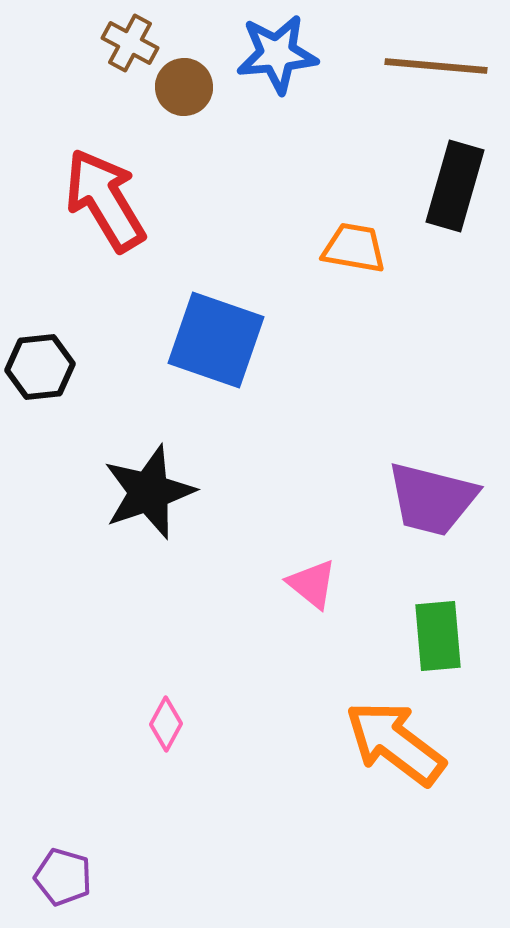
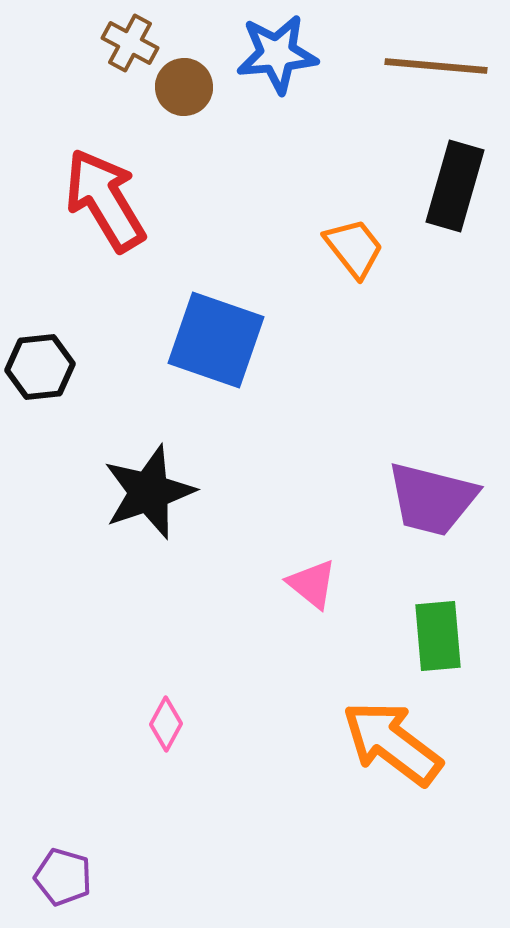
orange trapezoid: rotated 42 degrees clockwise
orange arrow: moved 3 px left
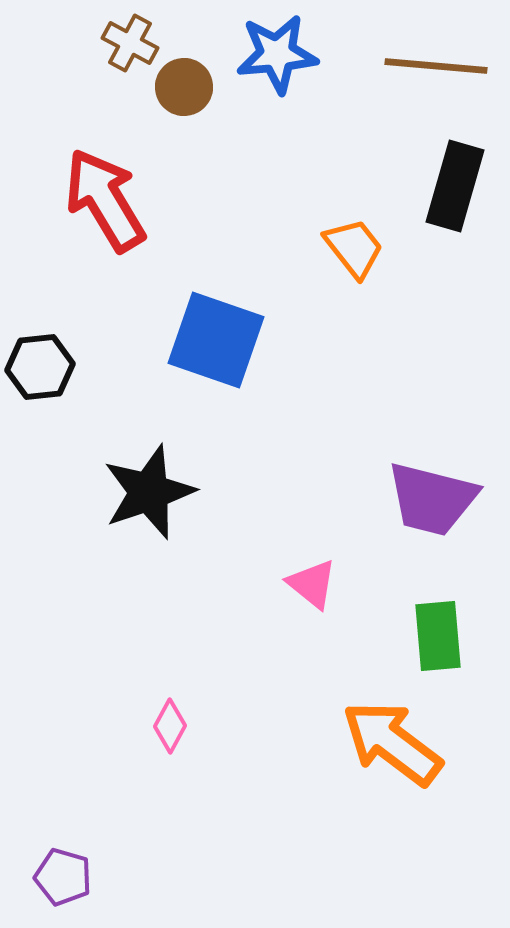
pink diamond: moved 4 px right, 2 px down
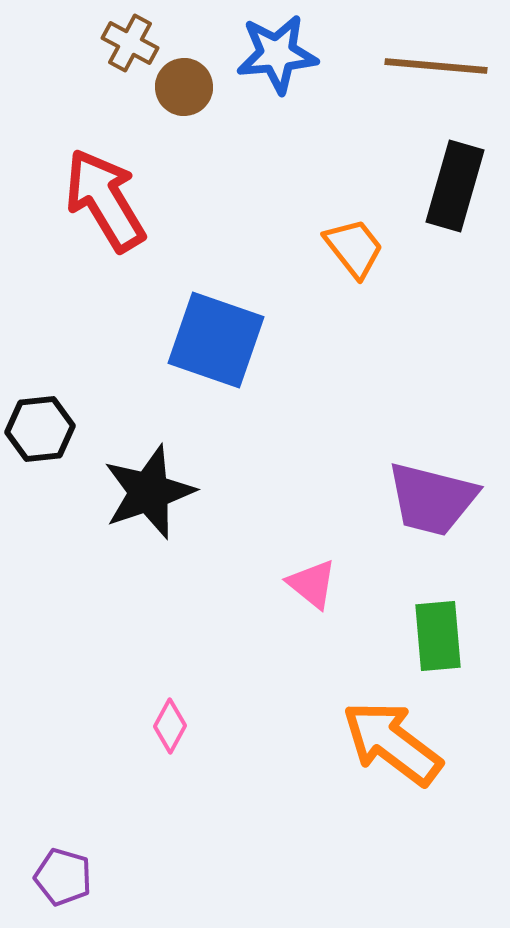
black hexagon: moved 62 px down
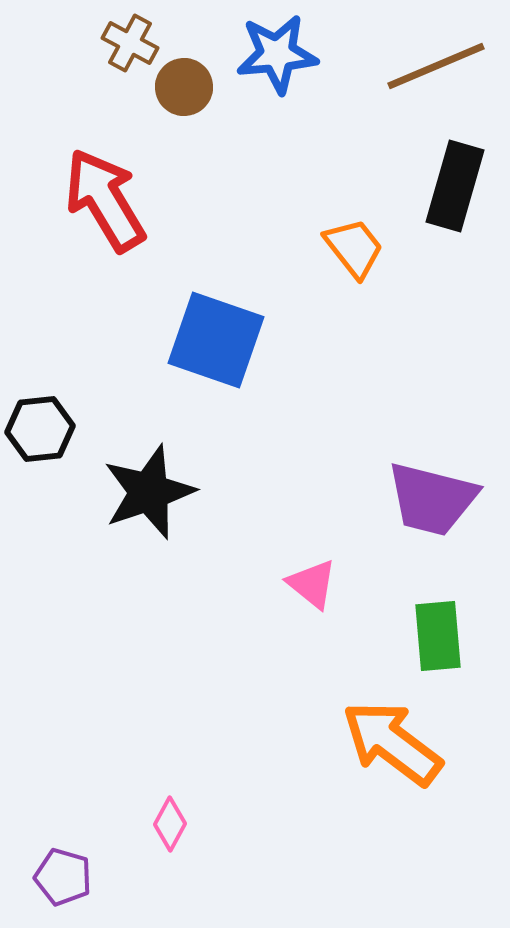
brown line: rotated 28 degrees counterclockwise
pink diamond: moved 98 px down
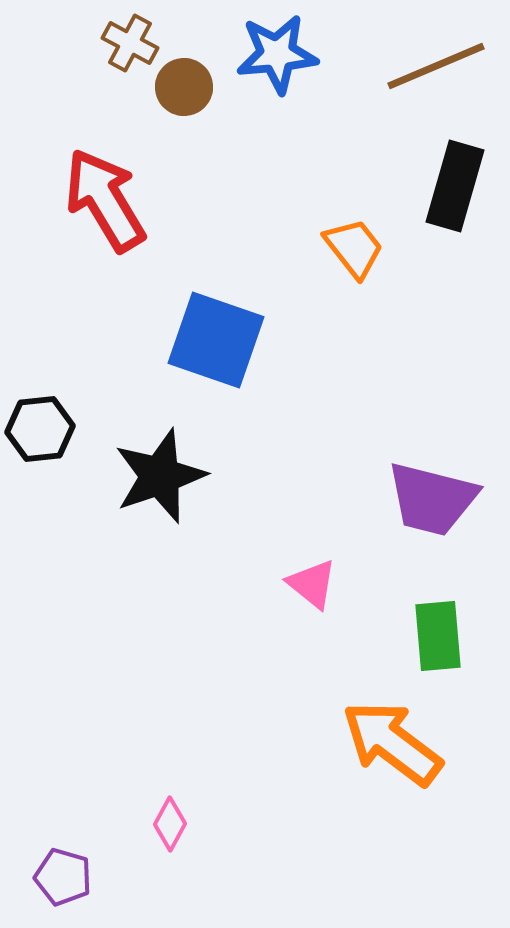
black star: moved 11 px right, 16 px up
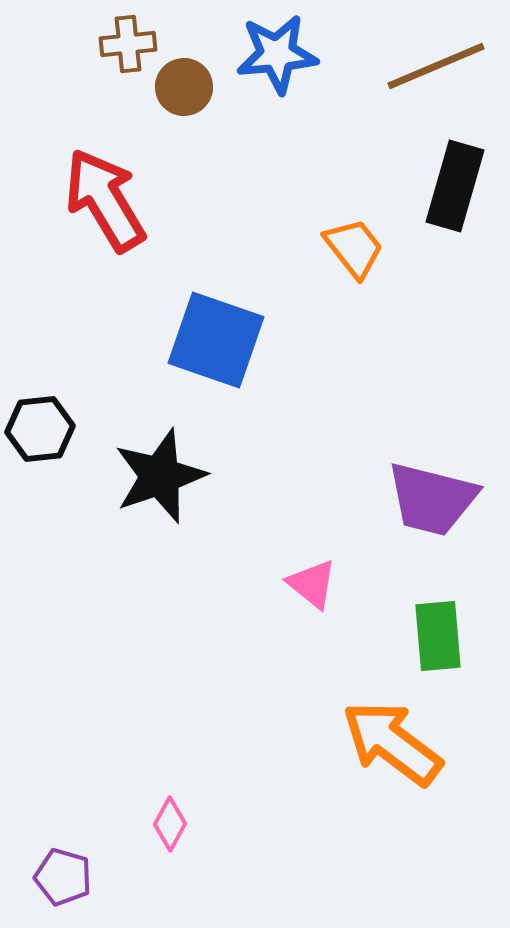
brown cross: moved 2 px left, 1 px down; rotated 34 degrees counterclockwise
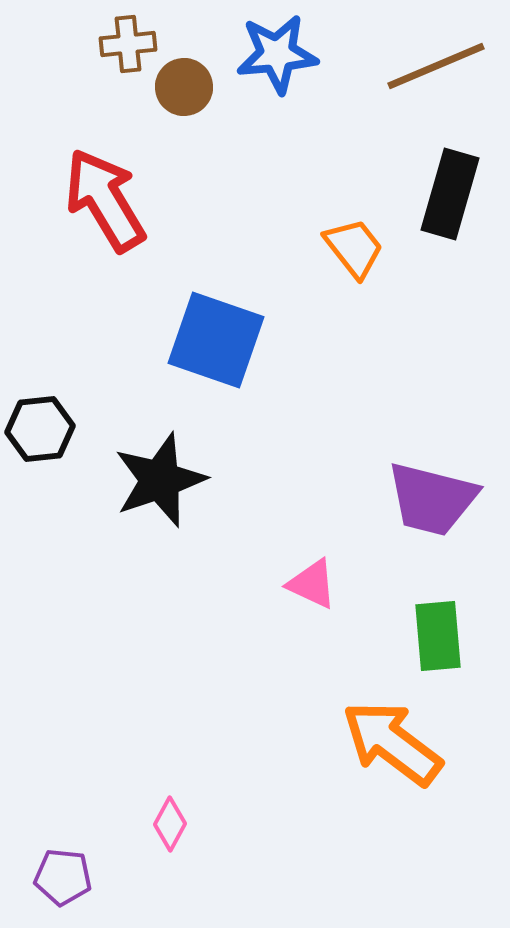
black rectangle: moved 5 px left, 8 px down
black star: moved 4 px down
pink triangle: rotated 14 degrees counterclockwise
purple pentagon: rotated 10 degrees counterclockwise
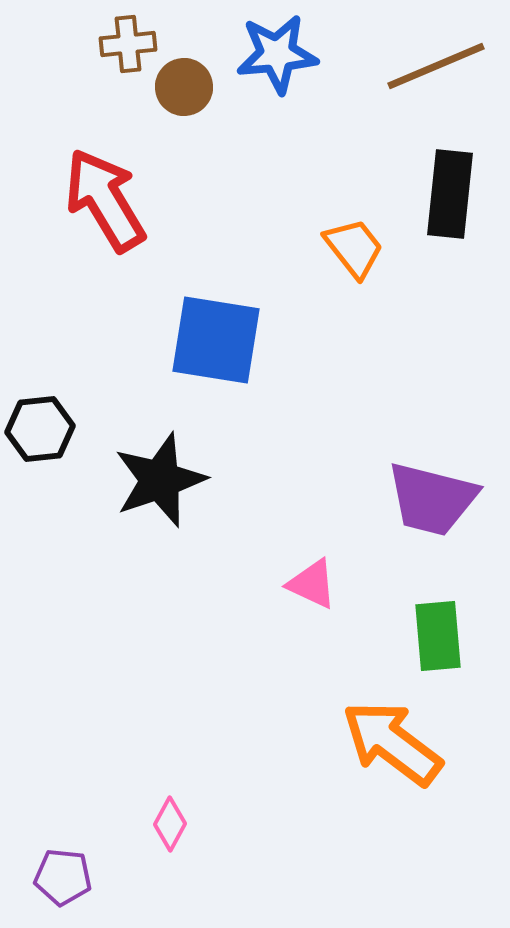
black rectangle: rotated 10 degrees counterclockwise
blue square: rotated 10 degrees counterclockwise
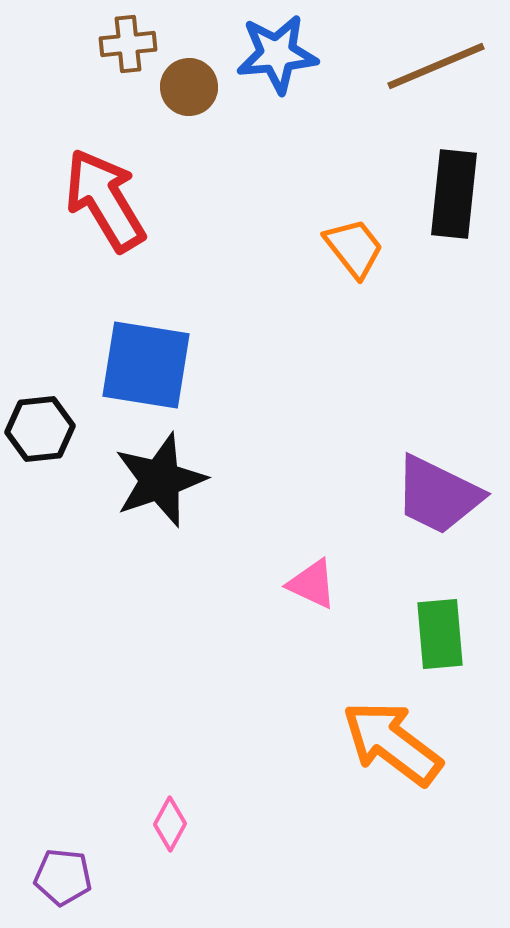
brown circle: moved 5 px right
black rectangle: moved 4 px right
blue square: moved 70 px left, 25 px down
purple trapezoid: moved 6 px right, 4 px up; rotated 12 degrees clockwise
green rectangle: moved 2 px right, 2 px up
